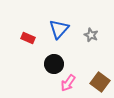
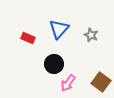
brown square: moved 1 px right
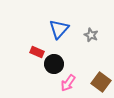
red rectangle: moved 9 px right, 14 px down
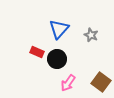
black circle: moved 3 px right, 5 px up
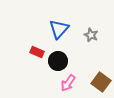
black circle: moved 1 px right, 2 px down
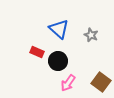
blue triangle: rotated 30 degrees counterclockwise
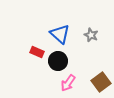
blue triangle: moved 1 px right, 5 px down
brown square: rotated 18 degrees clockwise
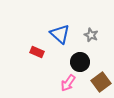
black circle: moved 22 px right, 1 px down
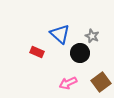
gray star: moved 1 px right, 1 px down
black circle: moved 9 px up
pink arrow: rotated 30 degrees clockwise
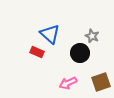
blue triangle: moved 10 px left
brown square: rotated 18 degrees clockwise
